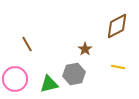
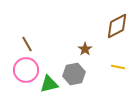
pink circle: moved 11 px right, 9 px up
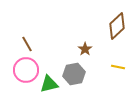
brown diamond: rotated 16 degrees counterclockwise
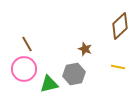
brown diamond: moved 3 px right
brown star: rotated 16 degrees counterclockwise
pink circle: moved 2 px left, 1 px up
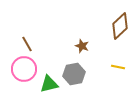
brown star: moved 3 px left, 3 px up
